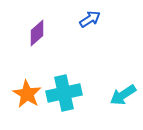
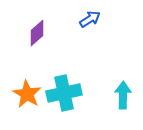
cyan arrow: rotated 124 degrees clockwise
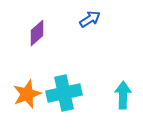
orange star: rotated 20 degrees clockwise
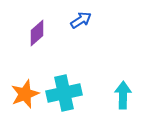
blue arrow: moved 9 px left, 1 px down
orange star: moved 2 px left
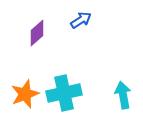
cyan arrow: rotated 12 degrees counterclockwise
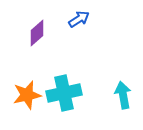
blue arrow: moved 2 px left, 1 px up
orange star: moved 2 px right, 1 px down; rotated 8 degrees clockwise
